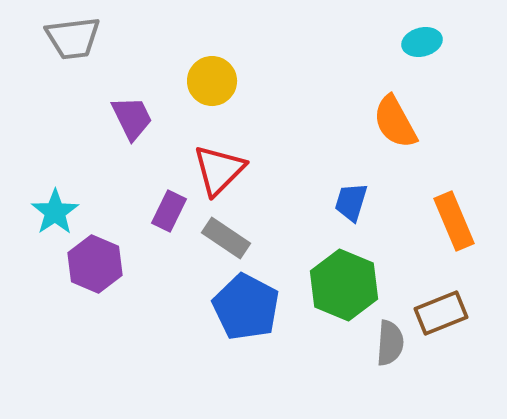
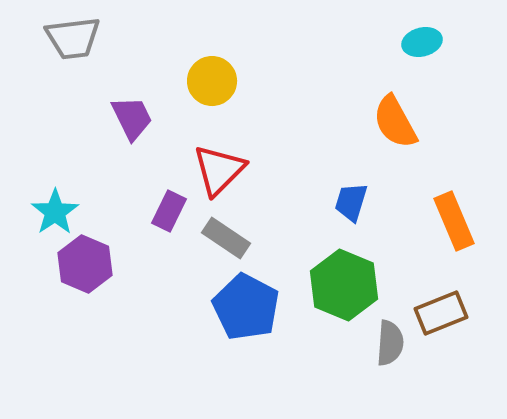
purple hexagon: moved 10 px left
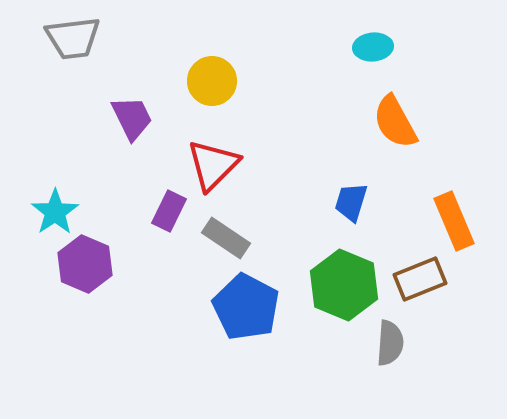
cyan ellipse: moved 49 px left, 5 px down; rotated 9 degrees clockwise
red triangle: moved 6 px left, 5 px up
brown rectangle: moved 21 px left, 34 px up
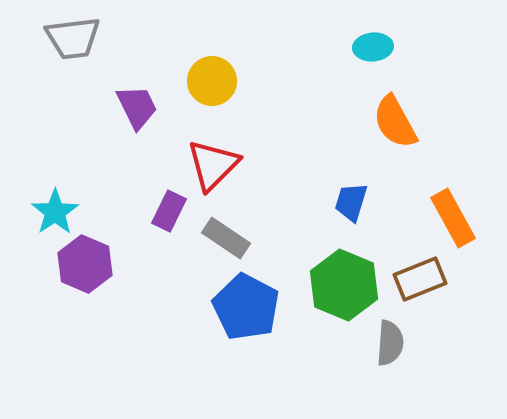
purple trapezoid: moved 5 px right, 11 px up
orange rectangle: moved 1 px left, 3 px up; rotated 6 degrees counterclockwise
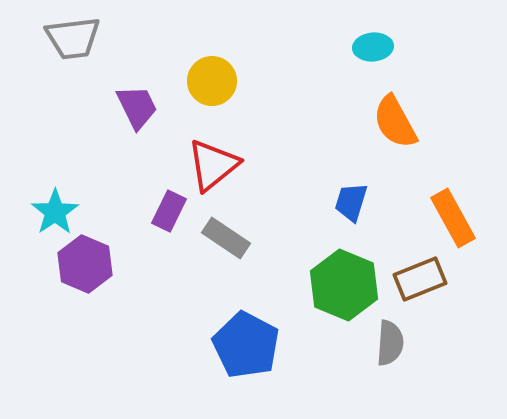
red triangle: rotated 6 degrees clockwise
blue pentagon: moved 38 px down
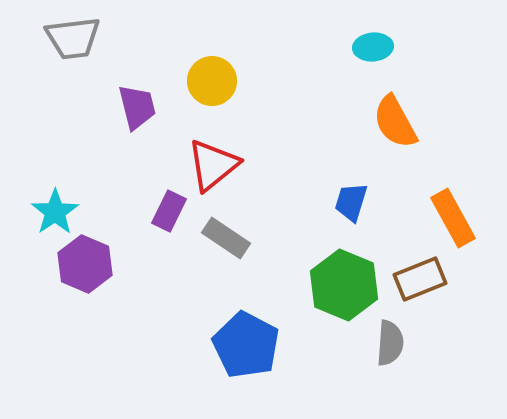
purple trapezoid: rotated 12 degrees clockwise
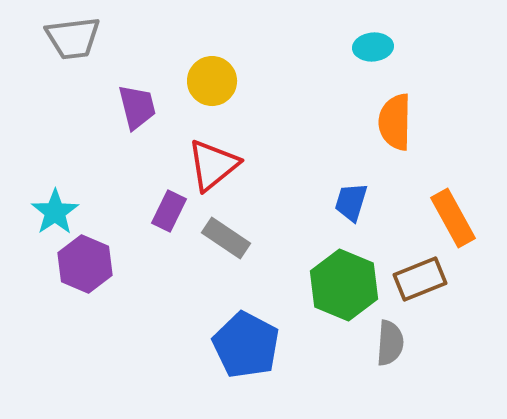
orange semicircle: rotated 30 degrees clockwise
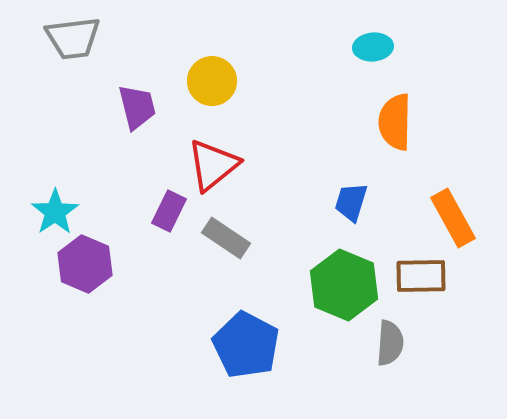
brown rectangle: moved 1 px right, 3 px up; rotated 21 degrees clockwise
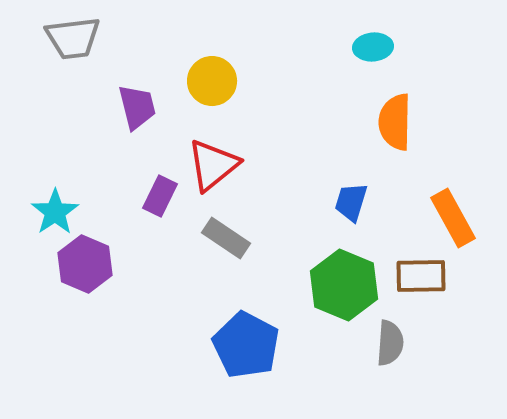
purple rectangle: moved 9 px left, 15 px up
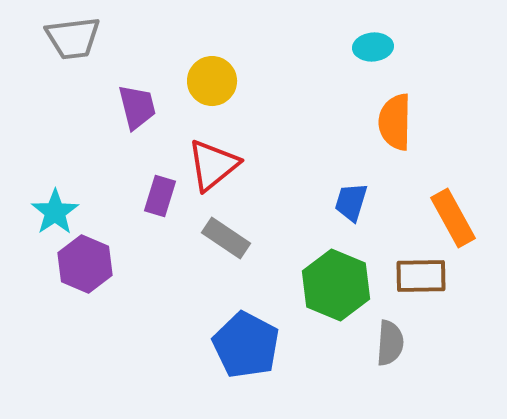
purple rectangle: rotated 9 degrees counterclockwise
green hexagon: moved 8 px left
